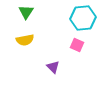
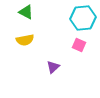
green triangle: rotated 35 degrees counterclockwise
pink square: moved 2 px right
purple triangle: rotated 32 degrees clockwise
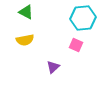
pink square: moved 3 px left
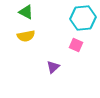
yellow semicircle: moved 1 px right, 4 px up
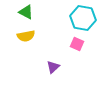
cyan hexagon: rotated 15 degrees clockwise
pink square: moved 1 px right, 1 px up
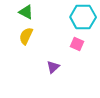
cyan hexagon: moved 1 px up; rotated 10 degrees counterclockwise
yellow semicircle: rotated 126 degrees clockwise
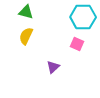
green triangle: rotated 14 degrees counterclockwise
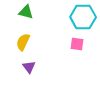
yellow semicircle: moved 3 px left, 6 px down
pink square: rotated 16 degrees counterclockwise
purple triangle: moved 24 px left; rotated 24 degrees counterclockwise
